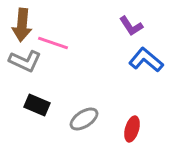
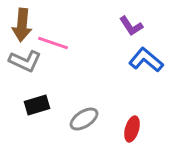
black rectangle: rotated 40 degrees counterclockwise
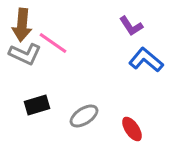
pink line: rotated 16 degrees clockwise
gray L-shape: moved 7 px up
gray ellipse: moved 3 px up
red ellipse: rotated 50 degrees counterclockwise
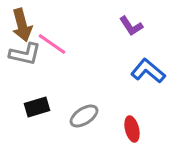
brown arrow: rotated 20 degrees counterclockwise
pink line: moved 1 px left, 1 px down
gray L-shape: rotated 12 degrees counterclockwise
blue L-shape: moved 2 px right, 11 px down
black rectangle: moved 2 px down
red ellipse: rotated 20 degrees clockwise
